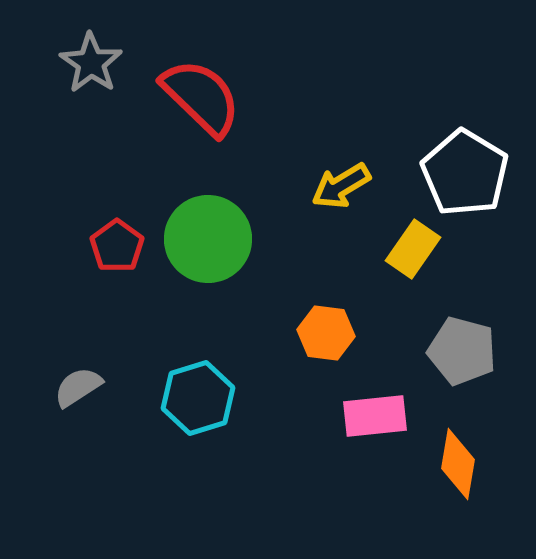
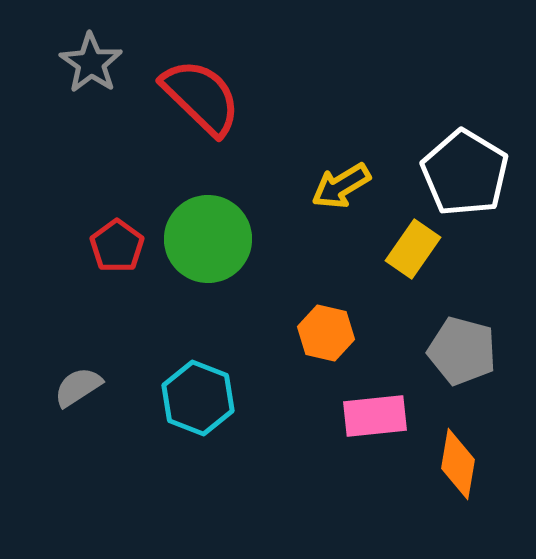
orange hexagon: rotated 6 degrees clockwise
cyan hexagon: rotated 22 degrees counterclockwise
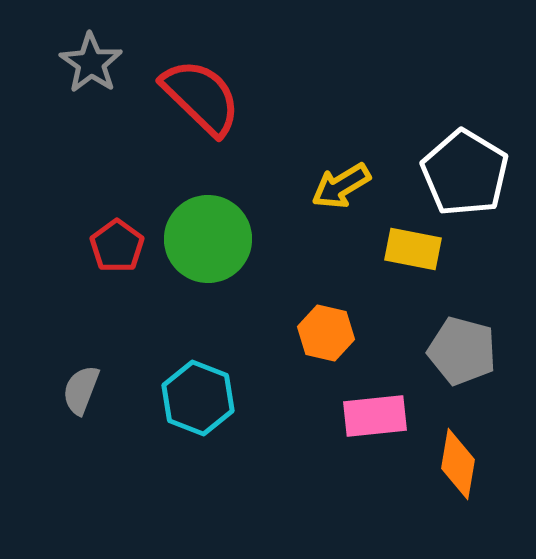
yellow rectangle: rotated 66 degrees clockwise
gray semicircle: moved 3 px right, 3 px down; rotated 36 degrees counterclockwise
